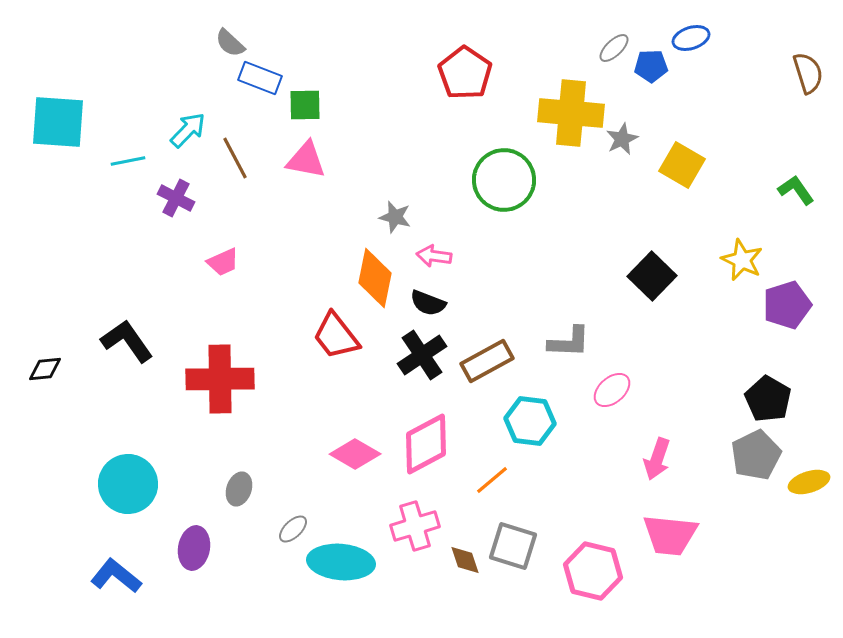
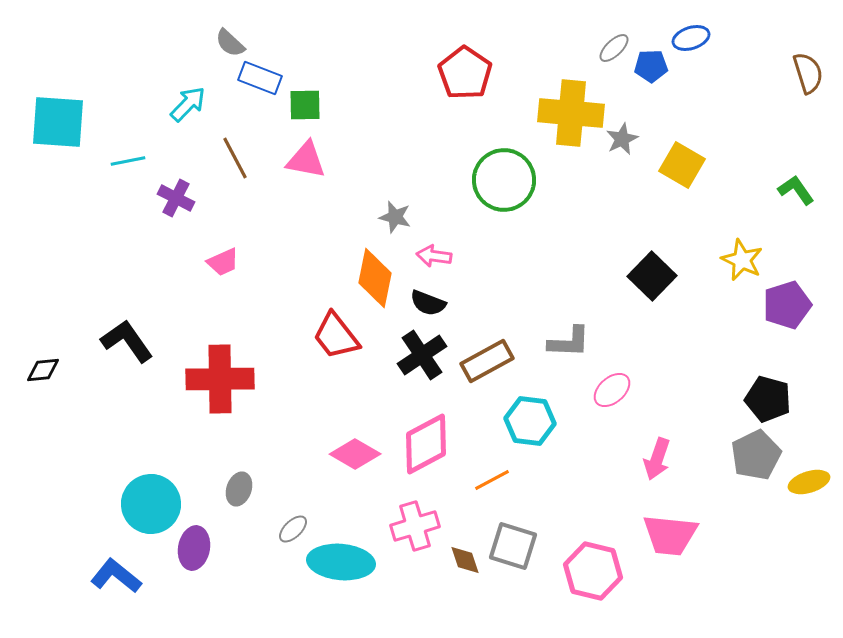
cyan arrow at (188, 130): moved 26 px up
black diamond at (45, 369): moved 2 px left, 1 px down
black pentagon at (768, 399): rotated 15 degrees counterclockwise
orange line at (492, 480): rotated 12 degrees clockwise
cyan circle at (128, 484): moved 23 px right, 20 px down
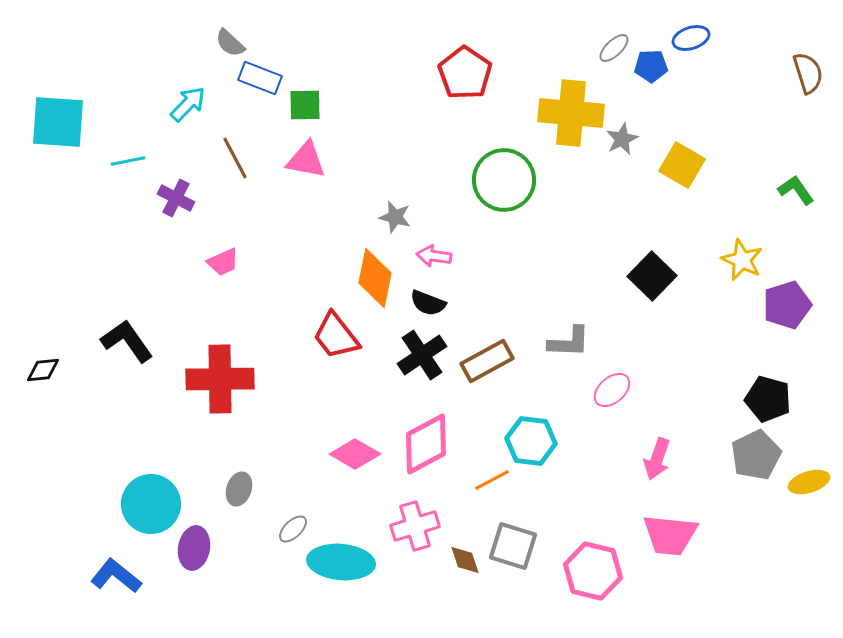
cyan hexagon at (530, 421): moved 1 px right, 20 px down
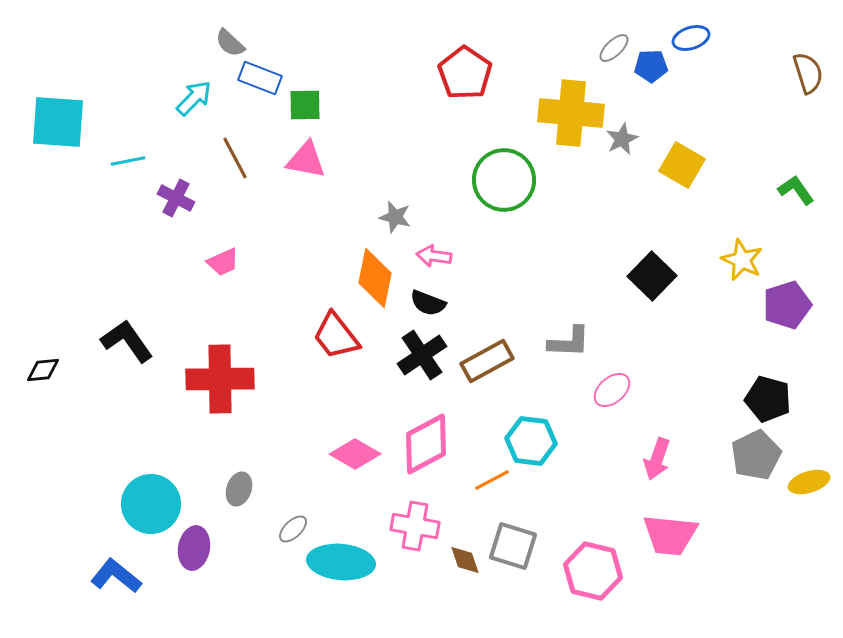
cyan arrow at (188, 104): moved 6 px right, 6 px up
pink cross at (415, 526): rotated 27 degrees clockwise
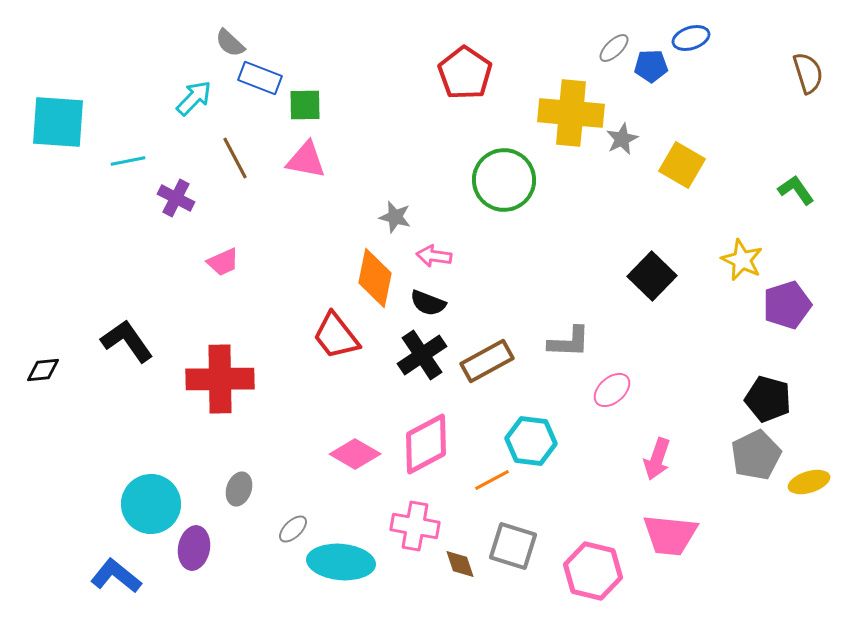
brown diamond at (465, 560): moved 5 px left, 4 px down
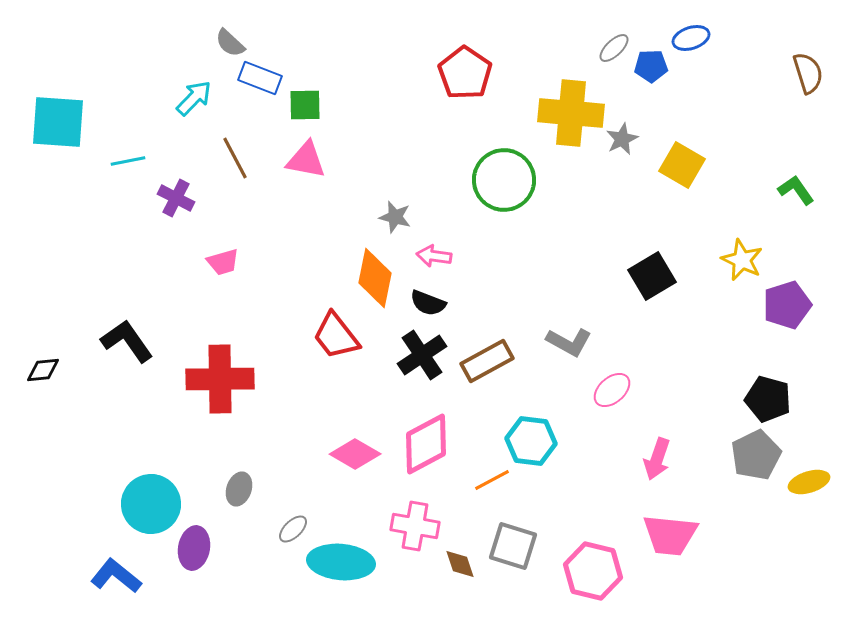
pink trapezoid at (223, 262): rotated 8 degrees clockwise
black square at (652, 276): rotated 15 degrees clockwise
gray L-shape at (569, 342): rotated 27 degrees clockwise
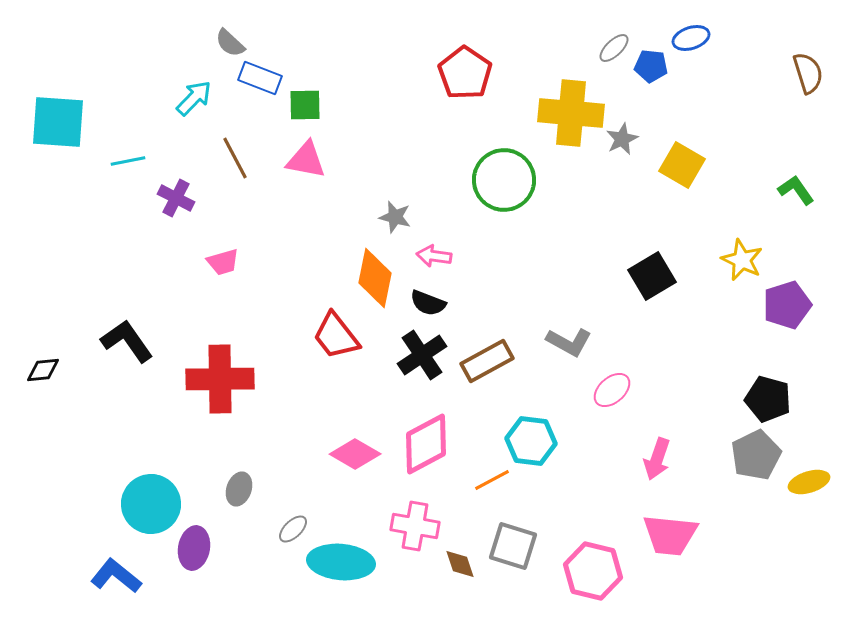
blue pentagon at (651, 66): rotated 8 degrees clockwise
